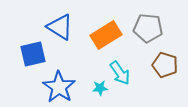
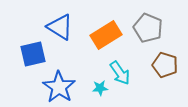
gray pentagon: rotated 16 degrees clockwise
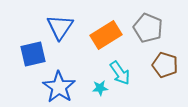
blue triangle: rotated 32 degrees clockwise
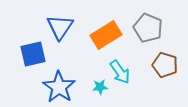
cyan arrow: moved 1 px up
cyan star: moved 1 px up
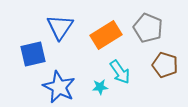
blue star: rotated 8 degrees counterclockwise
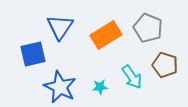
cyan arrow: moved 12 px right, 5 px down
blue star: moved 1 px right
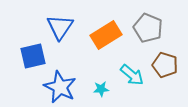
blue square: moved 2 px down
cyan arrow: moved 2 px up; rotated 15 degrees counterclockwise
cyan star: moved 1 px right, 2 px down
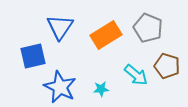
brown pentagon: moved 2 px right, 1 px down
cyan arrow: moved 4 px right
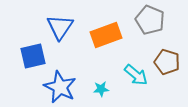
gray pentagon: moved 2 px right, 8 px up
orange rectangle: rotated 12 degrees clockwise
brown pentagon: moved 4 px up
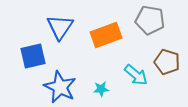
gray pentagon: rotated 12 degrees counterclockwise
